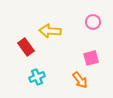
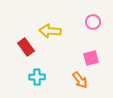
cyan cross: rotated 21 degrees clockwise
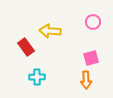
orange arrow: moved 6 px right; rotated 36 degrees clockwise
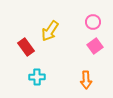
yellow arrow: rotated 60 degrees counterclockwise
pink square: moved 4 px right, 12 px up; rotated 21 degrees counterclockwise
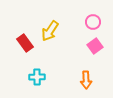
red rectangle: moved 1 px left, 4 px up
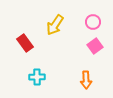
yellow arrow: moved 5 px right, 6 px up
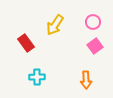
red rectangle: moved 1 px right
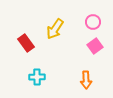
yellow arrow: moved 4 px down
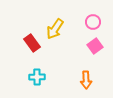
red rectangle: moved 6 px right
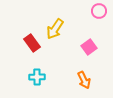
pink circle: moved 6 px right, 11 px up
pink square: moved 6 px left, 1 px down
orange arrow: moved 2 px left; rotated 24 degrees counterclockwise
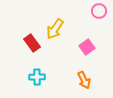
pink square: moved 2 px left
